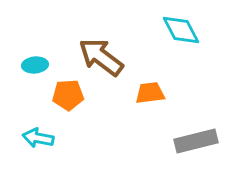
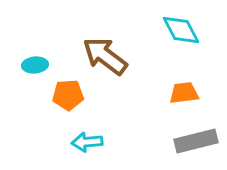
brown arrow: moved 4 px right, 1 px up
orange trapezoid: moved 34 px right
cyan arrow: moved 49 px right, 4 px down; rotated 16 degrees counterclockwise
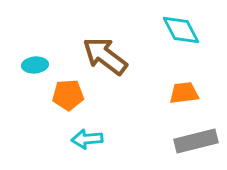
cyan arrow: moved 3 px up
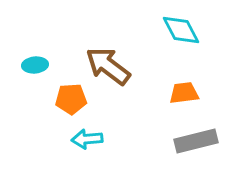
brown arrow: moved 3 px right, 10 px down
orange pentagon: moved 3 px right, 4 px down
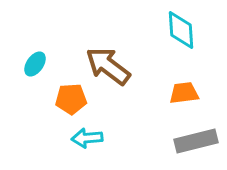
cyan diamond: rotated 24 degrees clockwise
cyan ellipse: moved 1 px up; rotated 50 degrees counterclockwise
cyan arrow: moved 1 px up
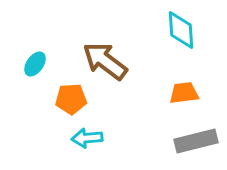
brown arrow: moved 3 px left, 5 px up
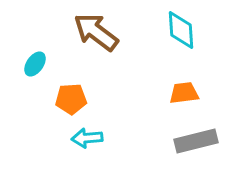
brown arrow: moved 9 px left, 29 px up
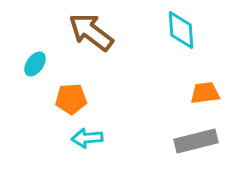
brown arrow: moved 5 px left
orange trapezoid: moved 21 px right
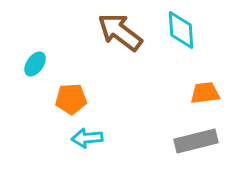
brown arrow: moved 29 px right
